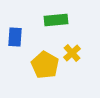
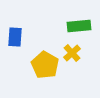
green rectangle: moved 23 px right, 6 px down
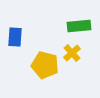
yellow pentagon: rotated 16 degrees counterclockwise
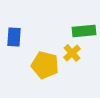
green rectangle: moved 5 px right, 5 px down
blue rectangle: moved 1 px left
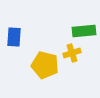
yellow cross: rotated 24 degrees clockwise
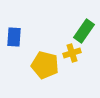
green rectangle: rotated 50 degrees counterclockwise
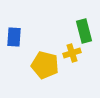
green rectangle: rotated 50 degrees counterclockwise
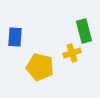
blue rectangle: moved 1 px right
yellow pentagon: moved 5 px left, 2 px down
